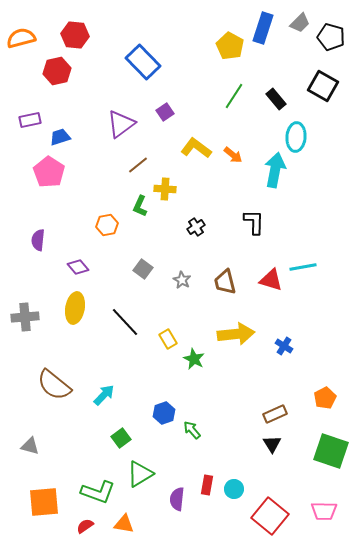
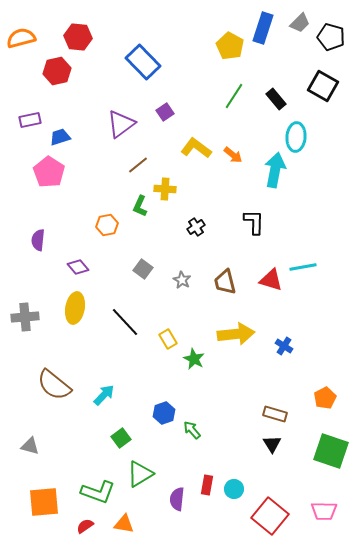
red hexagon at (75, 35): moved 3 px right, 2 px down
brown rectangle at (275, 414): rotated 40 degrees clockwise
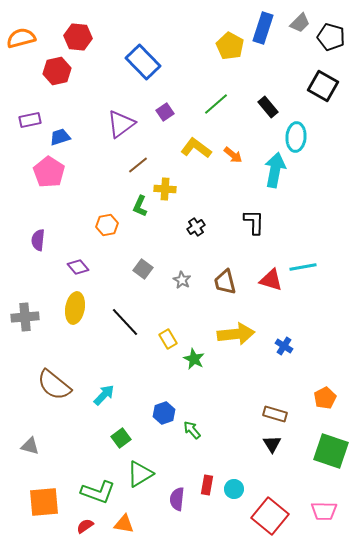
green line at (234, 96): moved 18 px left, 8 px down; rotated 16 degrees clockwise
black rectangle at (276, 99): moved 8 px left, 8 px down
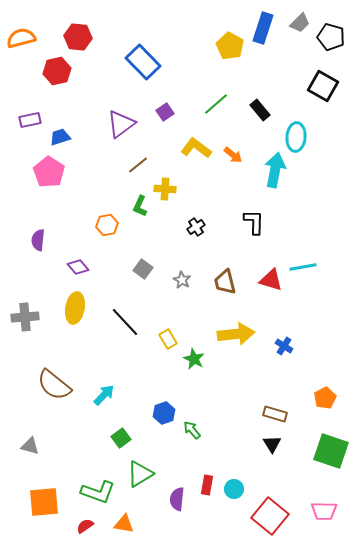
black rectangle at (268, 107): moved 8 px left, 3 px down
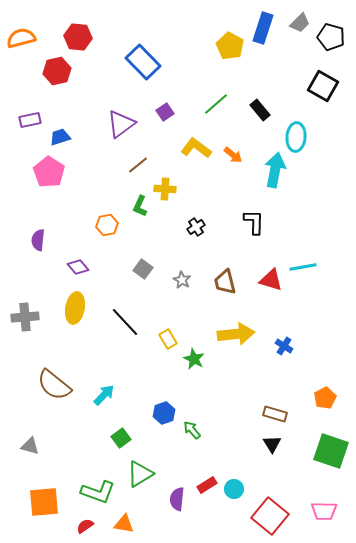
red rectangle at (207, 485): rotated 48 degrees clockwise
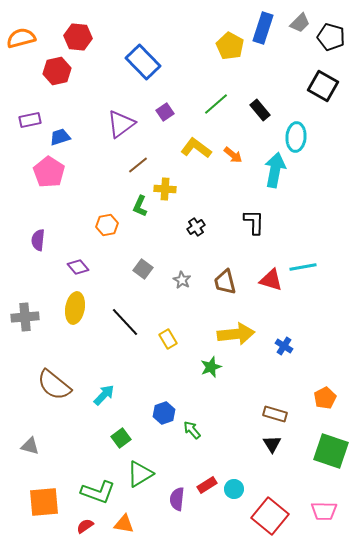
green star at (194, 359): moved 17 px right, 8 px down; rotated 25 degrees clockwise
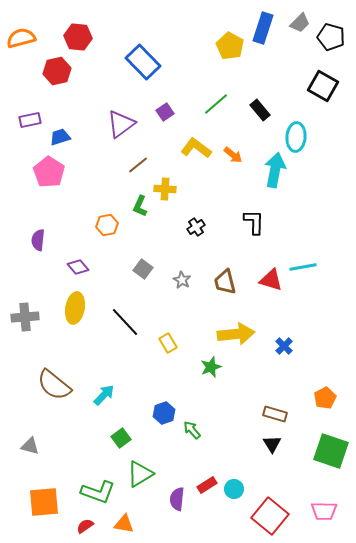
yellow rectangle at (168, 339): moved 4 px down
blue cross at (284, 346): rotated 12 degrees clockwise
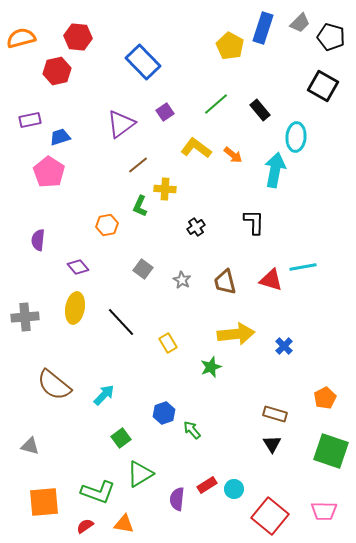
black line at (125, 322): moved 4 px left
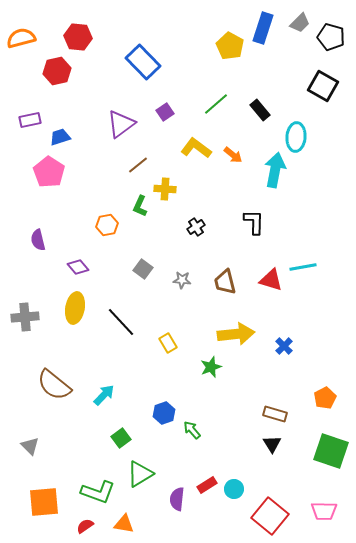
purple semicircle at (38, 240): rotated 20 degrees counterclockwise
gray star at (182, 280): rotated 24 degrees counterclockwise
gray triangle at (30, 446): rotated 30 degrees clockwise
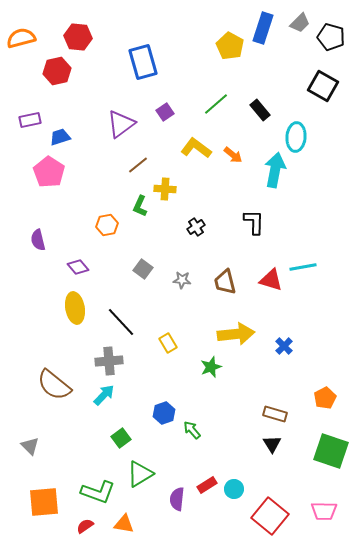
blue rectangle at (143, 62): rotated 28 degrees clockwise
yellow ellipse at (75, 308): rotated 20 degrees counterclockwise
gray cross at (25, 317): moved 84 px right, 44 px down
